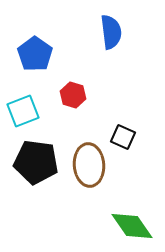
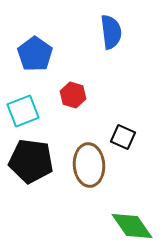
black pentagon: moved 5 px left, 1 px up
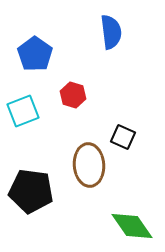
black pentagon: moved 30 px down
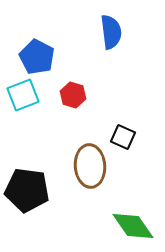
blue pentagon: moved 2 px right, 3 px down; rotated 8 degrees counterclockwise
cyan square: moved 16 px up
brown ellipse: moved 1 px right, 1 px down
black pentagon: moved 4 px left, 1 px up
green diamond: moved 1 px right
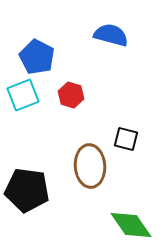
blue semicircle: moved 3 px down; rotated 68 degrees counterclockwise
red hexagon: moved 2 px left
black square: moved 3 px right, 2 px down; rotated 10 degrees counterclockwise
green diamond: moved 2 px left, 1 px up
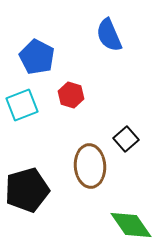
blue semicircle: moved 2 px left; rotated 128 degrees counterclockwise
cyan square: moved 1 px left, 10 px down
black square: rotated 35 degrees clockwise
black pentagon: rotated 24 degrees counterclockwise
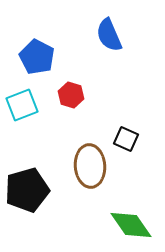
black square: rotated 25 degrees counterclockwise
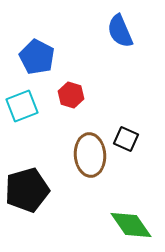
blue semicircle: moved 11 px right, 4 px up
cyan square: moved 1 px down
brown ellipse: moved 11 px up
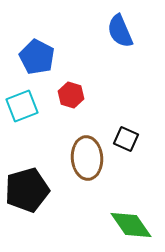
brown ellipse: moved 3 px left, 3 px down
